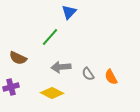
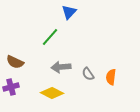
brown semicircle: moved 3 px left, 4 px down
orange semicircle: rotated 35 degrees clockwise
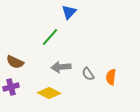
yellow diamond: moved 3 px left
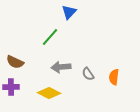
orange semicircle: moved 3 px right
purple cross: rotated 14 degrees clockwise
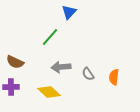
yellow diamond: moved 1 px up; rotated 15 degrees clockwise
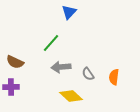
green line: moved 1 px right, 6 px down
yellow diamond: moved 22 px right, 4 px down
